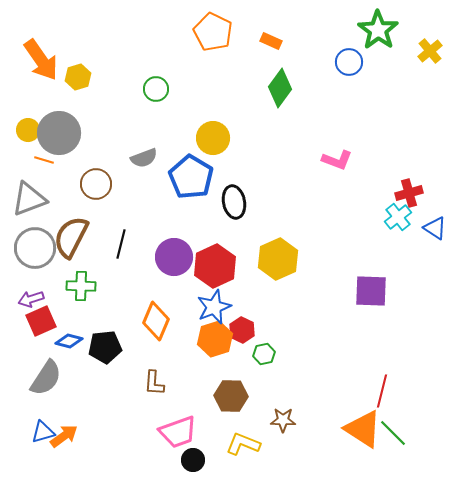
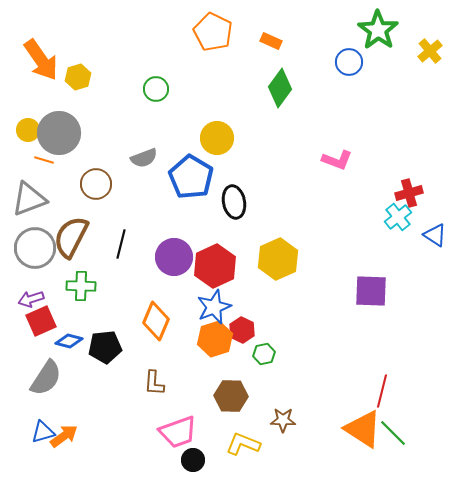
yellow circle at (213, 138): moved 4 px right
blue triangle at (435, 228): moved 7 px down
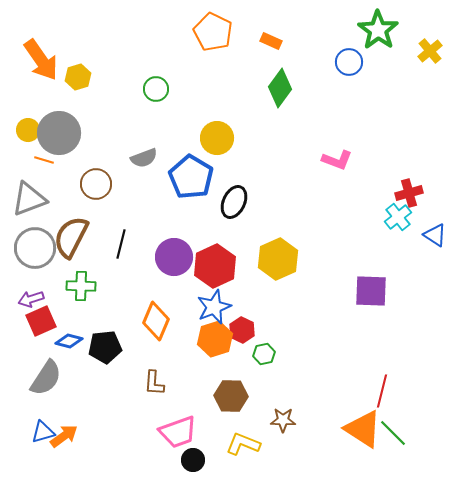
black ellipse at (234, 202): rotated 36 degrees clockwise
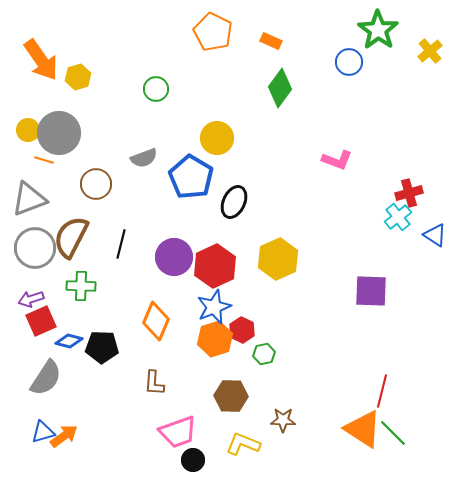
black pentagon at (105, 347): moved 3 px left; rotated 8 degrees clockwise
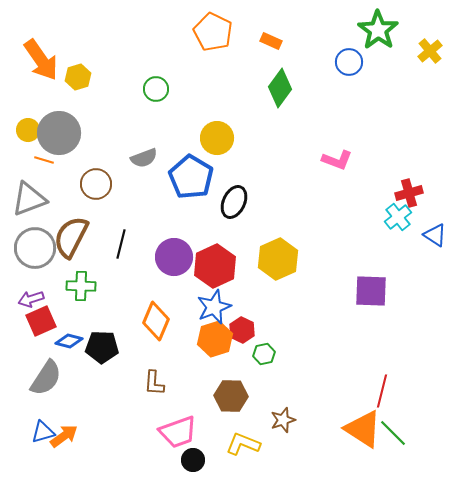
brown star at (283, 420): rotated 20 degrees counterclockwise
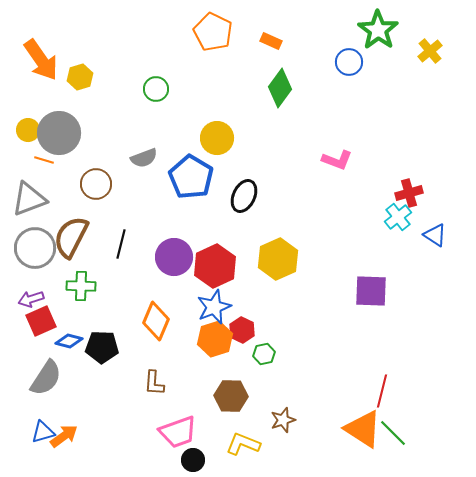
yellow hexagon at (78, 77): moved 2 px right
black ellipse at (234, 202): moved 10 px right, 6 px up
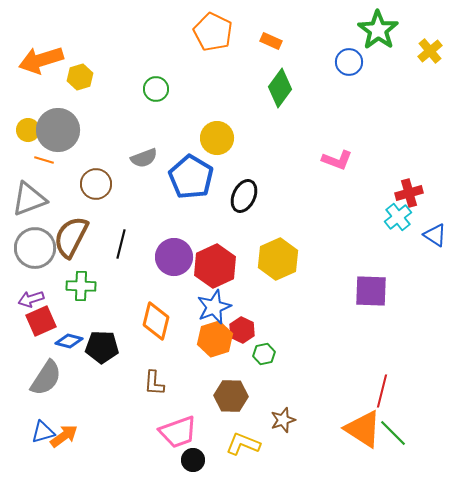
orange arrow at (41, 60): rotated 108 degrees clockwise
gray circle at (59, 133): moved 1 px left, 3 px up
orange diamond at (156, 321): rotated 9 degrees counterclockwise
